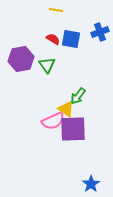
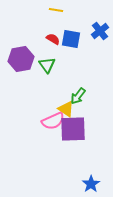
blue cross: moved 1 px up; rotated 18 degrees counterclockwise
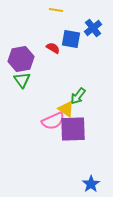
blue cross: moved 7 px left, 3 px up
red semicircle: moved 9 px down
green triangle: moved 25 px left, 15 px down
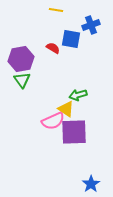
blue cross: moved 2 px left, 3 px up; rotated 18 degrees clockwise
green arrow: moved 1 px up; rotated 36 degrees clockwise
purple square: moved 1 px right, 3 px down
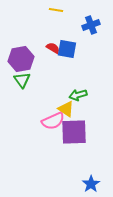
blue square: moved 4 px left, 10 px down
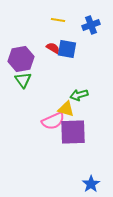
yellow line: moved 2 px right, 10 px down
green triangle: moved 1 px right
green arrow: moved 1 px right
yellow triangle: rotated 18 degrees counterclockwise
purple square: moved 1 px left
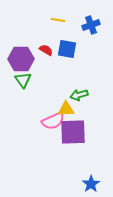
red semicircle: moved 7 px left, 2 px down
purple hexagon: rotated 10 degrees clockwise
yellow triangle: rotated 18 degrees counterclockwise
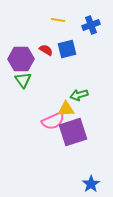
blue square: rotated 24 degrees counterclockwise
purple square: rotated 16 degrees counterclockwise
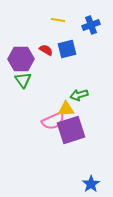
purple square: moved 2 px left, 2 px up
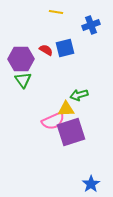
yellow line: moved 2 px left, 8 px up
blue square: moved 2 px left, 1 px up
purple square: moved 2 px down
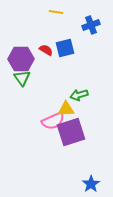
green triangle: moved 1 px left, 2 px up
